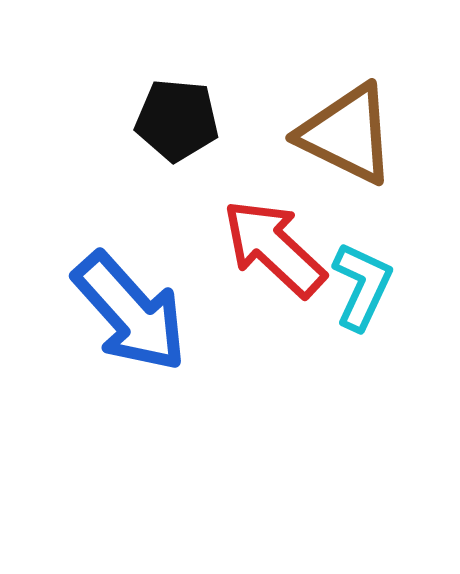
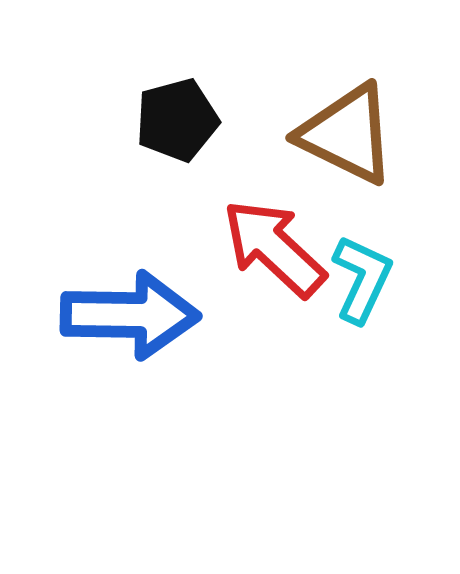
black pentagon: rotated 20 degrees counterclockwise
cyan L-shape: moved 7 px up
blue arrow: moved 3 px down; rotated 47 degrees counterclockwise
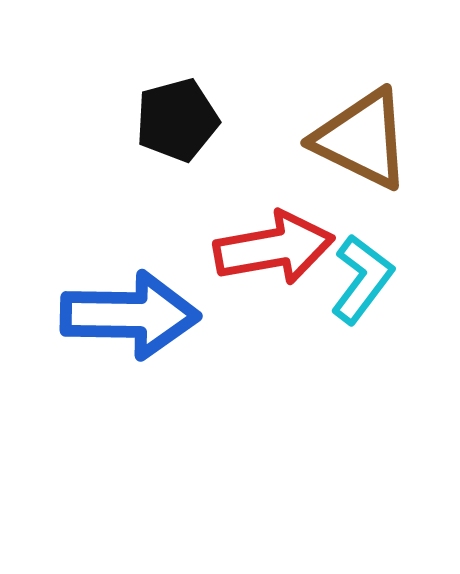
brown triangle: moved 15 px right, 5 px down
red arrow: rotated 127 degrees clockwise
cyan L-shape: rotated 12 degrees clockwise
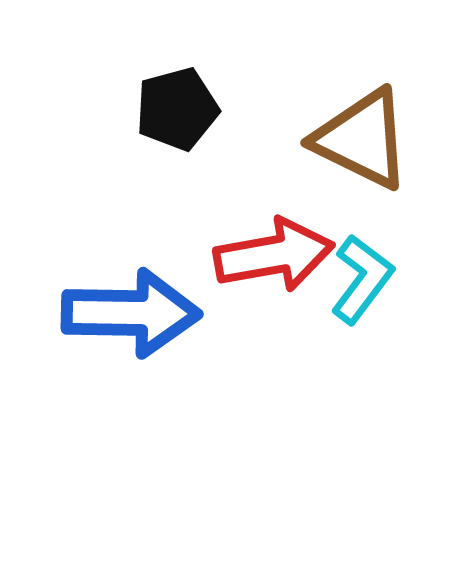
black pentagon: moved 11 px up
red arrow: moved 7 px down
blue arrow: moved 1 px right, 2 px up
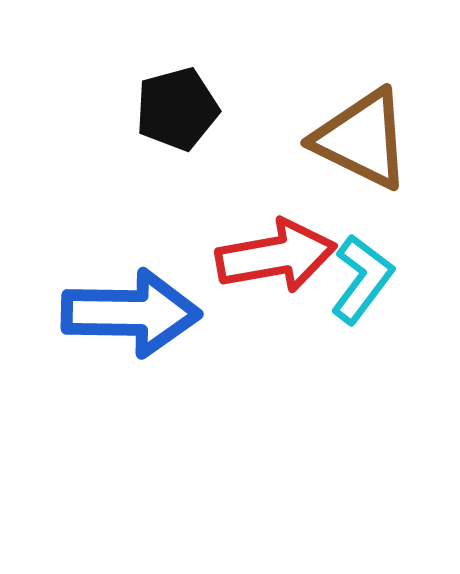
red arrow: moved 2 px right, 1 px down
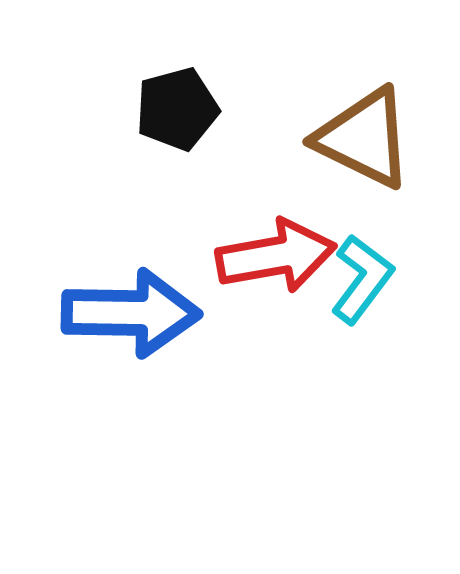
brown triangle: moved 2 px right, 1 px up
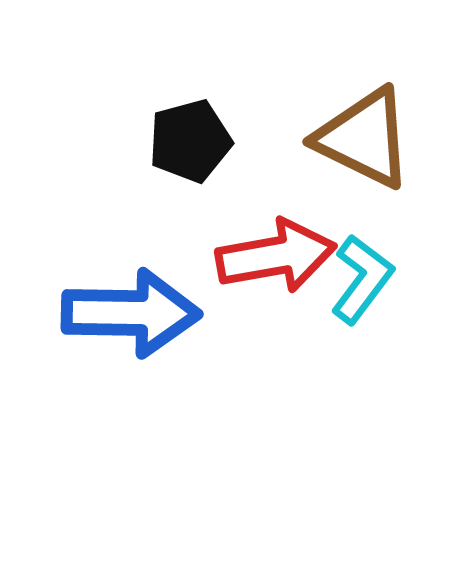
black pentagon: moved 13 px right, 32 px down
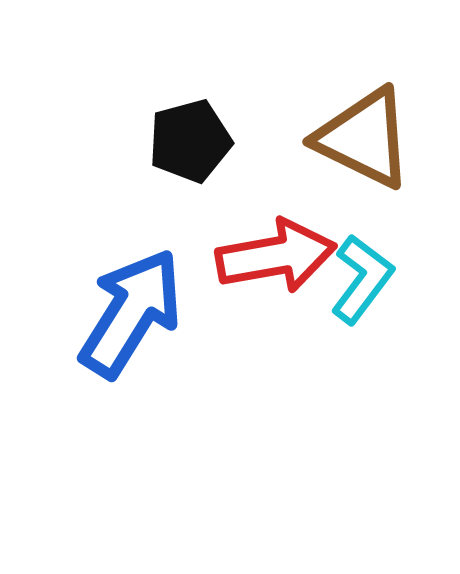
blue arrow: rotated 59 degrees counterclockwise
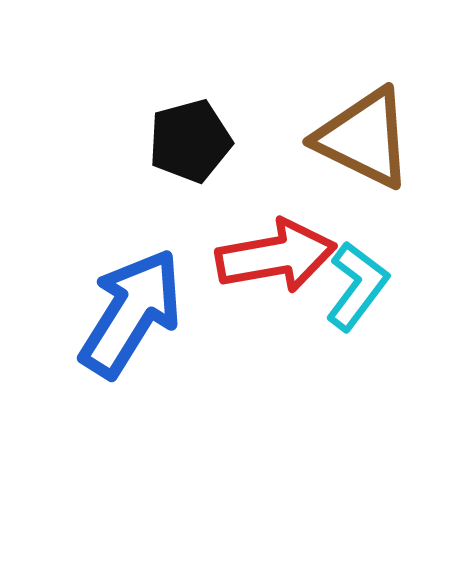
cyan L-shape: moved 5 px left, 7 px down
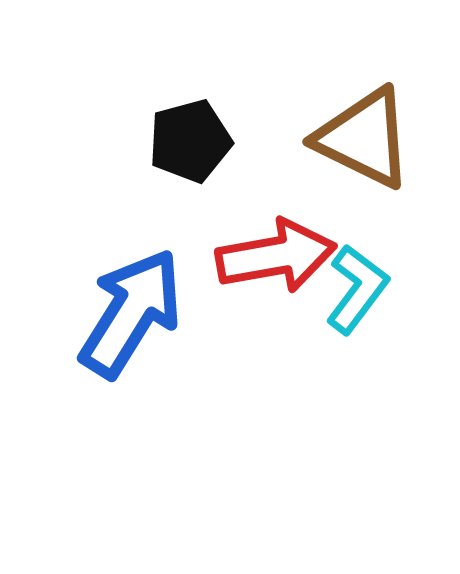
cyan L-shape: moved 3 px down
